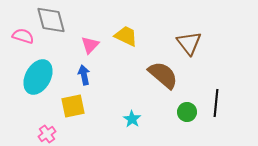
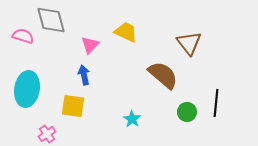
yellow trapezoid: moved 4 px up
cyan ellipse: moved 11 px left, 12 px down; rotated 20 degrees counterclockwise
yellow square: rotated 20 degrees clockwise
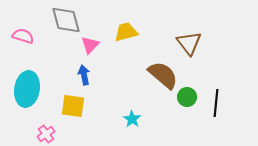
gray diamond: moved 15 px right
yellow trapezoid: rotated 40 degrees counterclockwise
green circle: moved 15 px up
pink cross: moved 1 px left
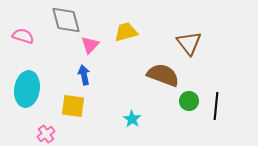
brown semicircle: rotated 20 degrees counterclockwise
green circle: moved 2 px right, 4 px down
black line: moved 3 px down
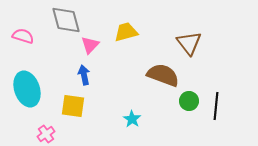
cyan ellipse: rotated 28 degrees counterclockwise
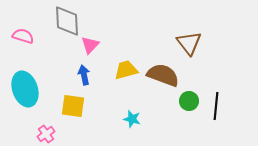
gray diamond: moved 1 px right, 1 px down; rotated 12 degrees clockwise
yellow trapezoid: moved 38 px down
cyan ellipse: moved 2 px left
cyan star: rotated 18 degrees counterclockwise
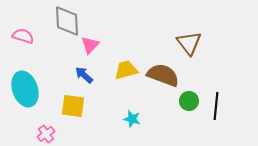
blue arrow: rotated 36 degrees counterclockwise
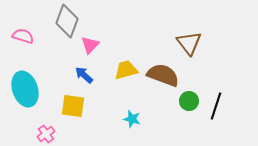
gray diamond: rotated 24 degrees clockwise
black line: rotated 12 degrees clockwise
